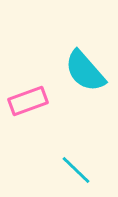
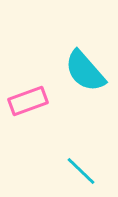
cyan line: moved 5 px right, 1 px down
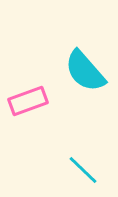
cyan line: moved 2 px right, 1 px up
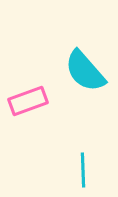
cyan line: rotated 44 degrees clockwise
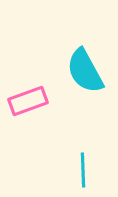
cyan semicircle: rotated 12 degrees clockwise
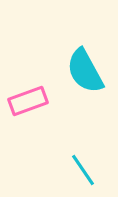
cyan line: rotated 32 degrees counterclockwise
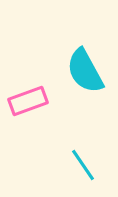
cyan line: moved 5 px up
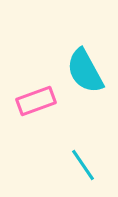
pink rectangle: moved 8 px right
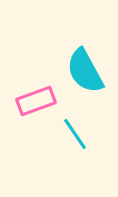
cyan line: moved 8 px left, 31 px up
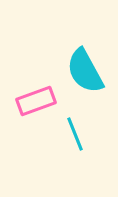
cyan line: rotated 12 degrees clockwise
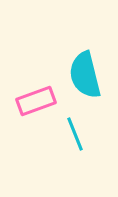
cyan semicircle: moved 4 px down; rotated 15 degrees clockwise
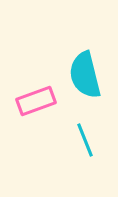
cyan line: moved 10 px right, 6 px down
